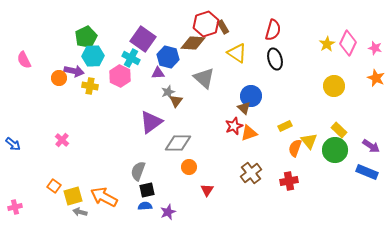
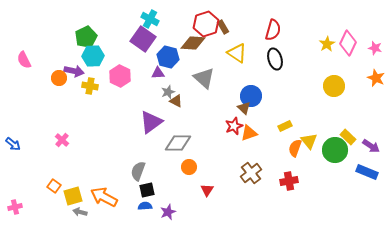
cyan cross at (131, 58): moved 19 px right, 39 px up
brown triangle at (176, 101): rotated 40 degrees counterclockwise
yellow rectangle at (339, 130): moved 9 px right, 7 px down
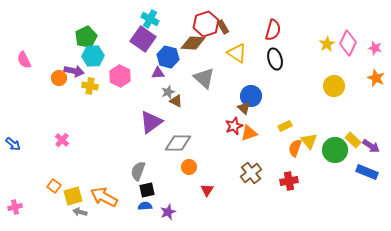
yellow rectangle at (348, 137): moved 5 px right, 3 px down
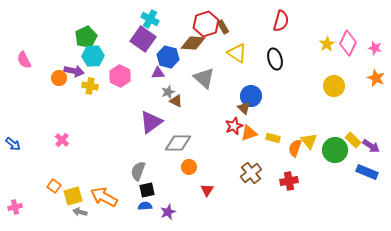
red semicircle at (273, 30): moved 8 px right, 9 px up
yellow rectangle at (285, 126): moved 12 px left, 12 px down; rotated 40 degrees clockwise
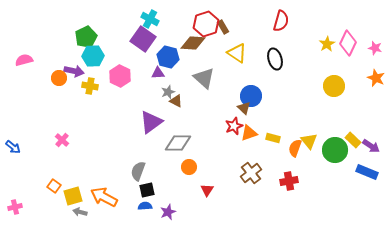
pink semicircle at (24, 60): rotated 102 degrees clockwise
blue arrow at (13, 144): moved 3 px down
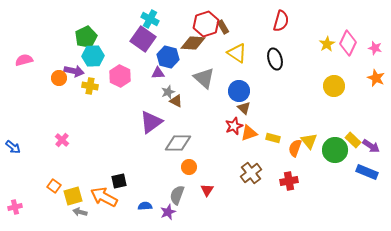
blue circle at (251, 96): moved 12 px left, 5 px up
gray semicircle at (138, 171): moved 39 px right, 24 px down
black square at (147, 190): moved 28 px left, 9 px up
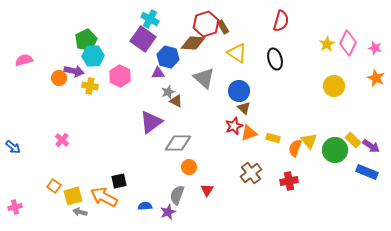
green pentagon at (86, 37): moved 3 px down
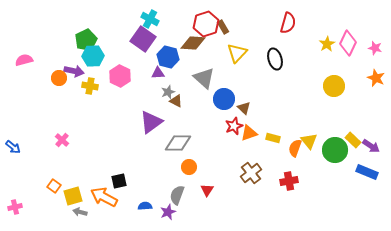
red semicircle at (281, 21): moved 7 px right, 2 px down
yellow triangle at (237, 53): rotated 40 degrees clockwise
blue circle at (239, 91): moved 15 px left, 8 px down
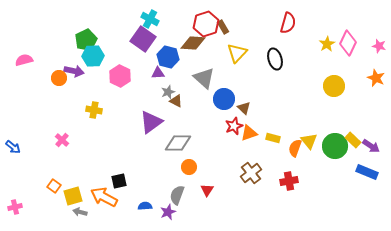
pink star at (375, 48): moved 4 px right, 2 px up
yellow cross at (90, 86): moved 4 px right, 24 px down
green circle at (335, 150): moved 4 px up
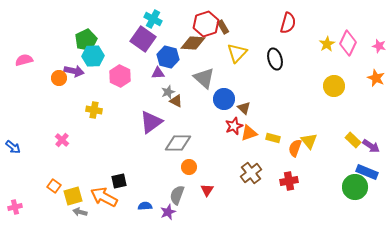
cyan cross at (150, 19): moved 3 px right
green circle at (335, 146): moved 20 px right, 41 px down
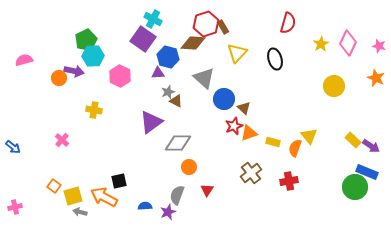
yellow star at (327, 44): moved 6 px left
yellow rectangle at (273, 138): moved 4 px down
yellow triangle at (309, 141): moved 5 px up
